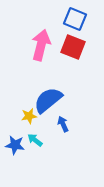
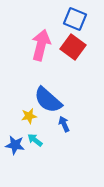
red square: rotated 15 degrees clockwise
blue semicircle: rotated 100 degrees counterclockwise
blue arrow: moved 1 px right
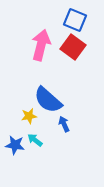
blue square: moved 1 px down
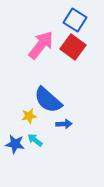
blue square: rotated 10 degrees clockwise
pink arrow: rotated 24 degrees clockwise
blue arrow: rotated 112 degrees clockwise
blue star: moved 1 px up
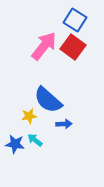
pink arrow: moved 3 px right, 1 px down
